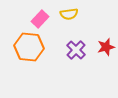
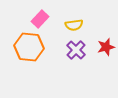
yellow semicircle: moved 5 px right, 11 px down
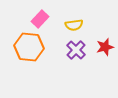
red star: moved 1 px left
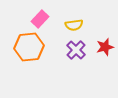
orange hexagon: rotated 12 degrees counterclockwise
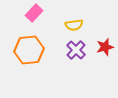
pink rectangle: moved 6 px left, 6 px up
orange hexagon: moved 3 px down
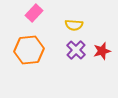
yellow semicircle: rotated 12 degrees clockwise
red star: moved 3 px left, 4 px down
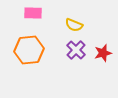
pink rectangle: moved 1 px left; rotated 48 degrees clockwise
yellow semicircle: rotated 18 degrees clockwise
red star: moved 1 px right, 2 px down
